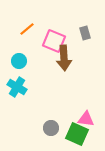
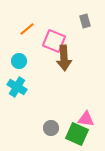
gray rectangle: moved 12 px up
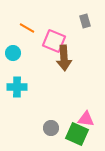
orange line: moved 1 px up; rotated 70 degrees clockwise
cyan circle: moved 6 px left, 8 px up
cyan cross: rotated 30 degrees counterclockwise
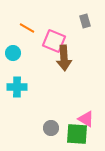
pink triangle: rotated 24 degrees clockwise
green square: rotated 20 degrees counterclockwise
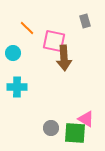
orange line: rotated 14 degrees clockwise
pink square: rotated 10 degrees counterclockwise
green square: moved 2 px left, 1 px up
